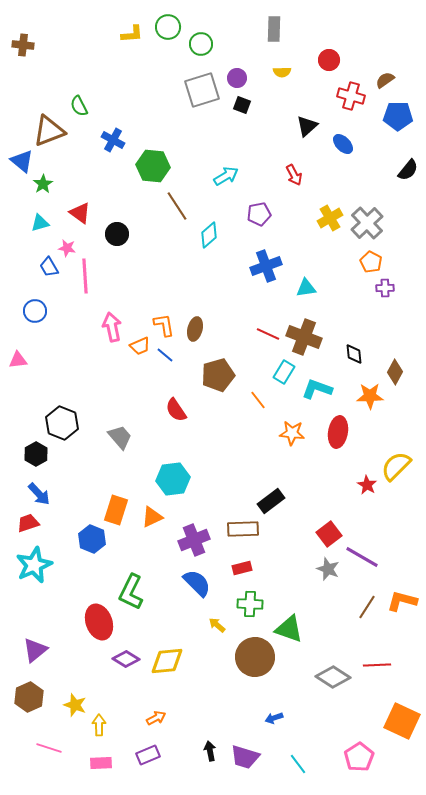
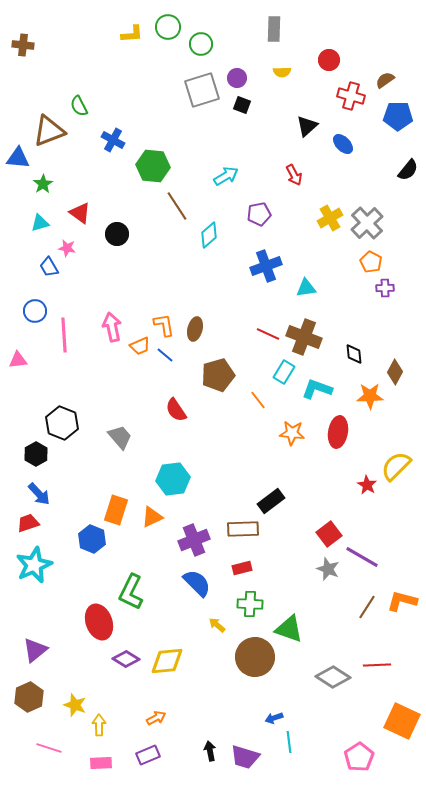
blue triangle at (22, 161): moved 4 px left, 3 px up; rotated 35 degrees counterclockwise
pink line at (85, 276): moved 21 px left, 59 px down
cyan line at (298, 764): moved 9 px left, 22 px up; rotated 30 degrees clockwise
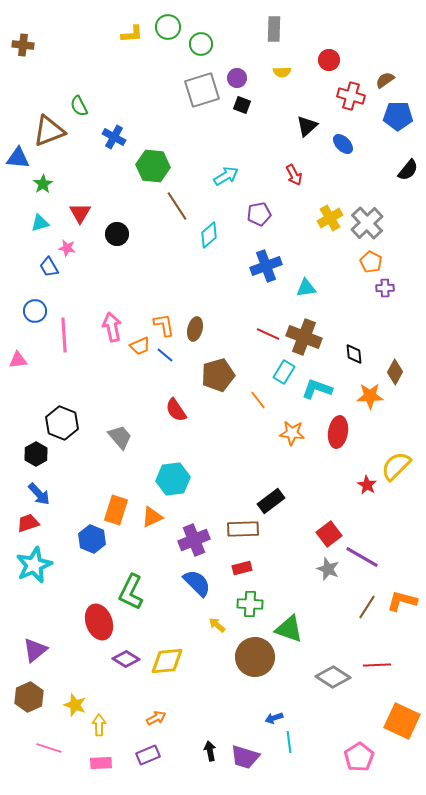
blue cross at (113, 140): moved 1 px right, 3 px up
red triangle at (80, 213): rotated 25 degrees clockwise
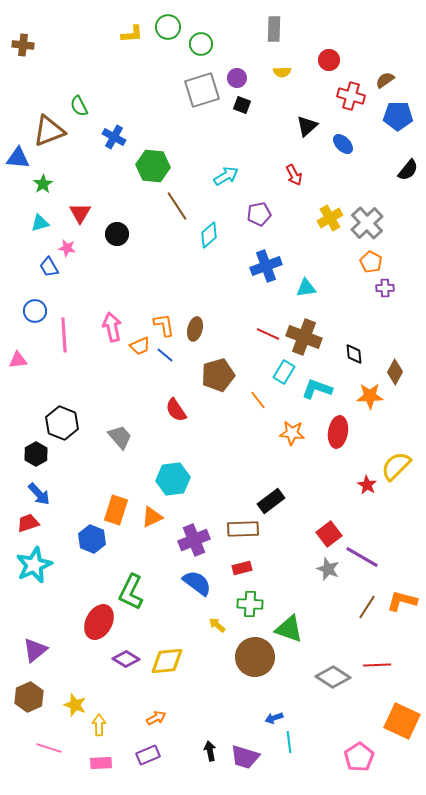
blue semicircle at (197, 583): rotated 8 degrees counterclockwise
red ellipse at (99, 622): rotated 48 degrees clockwise
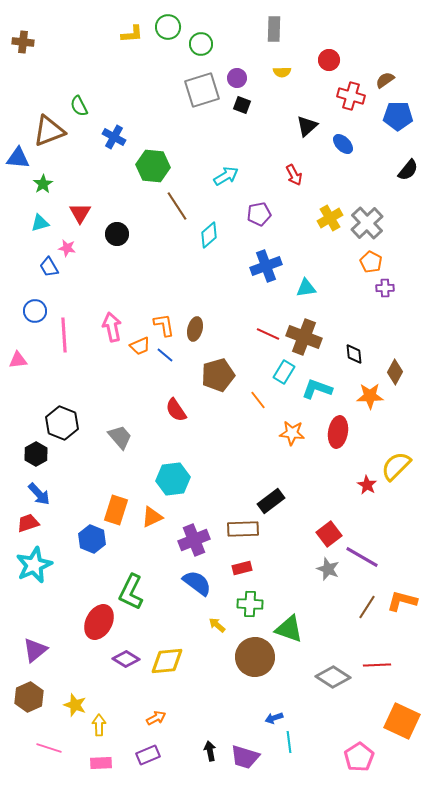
brown cross at (23, 45): moved 3 px up
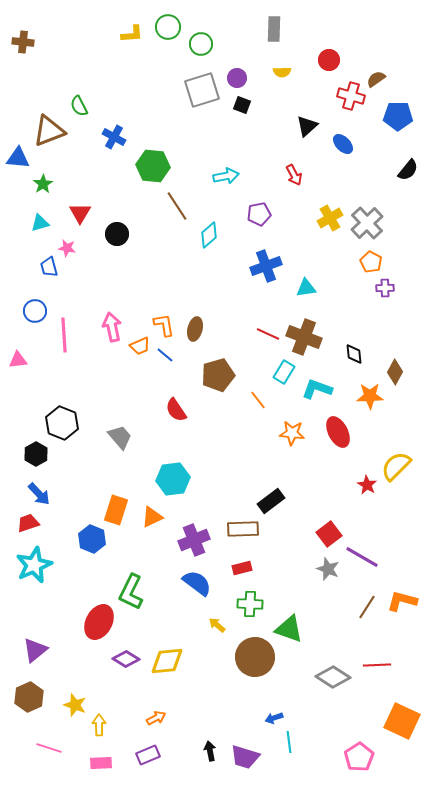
brown semicircle at (385, 80): moved 9 px left, 1 px up
cyan arrow at (226, 176): rotated 20 degrees clockwise
blue trapezoid at (49, 267): rotated 15 degrees clockwise
red ellipse at (338, 432): rotated 36 degrees counterclockwise
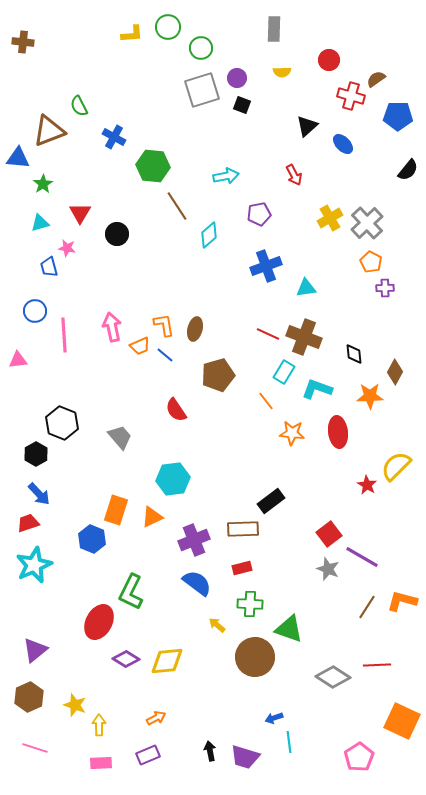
green circle at (201, 44): moved 4 px down
orange line at (258, 400): moved 8 px right, 1 px down
red ellipse at (338, 432): rotated 20 degrees clockwise
pink line at (49, 748): moved 14 px left
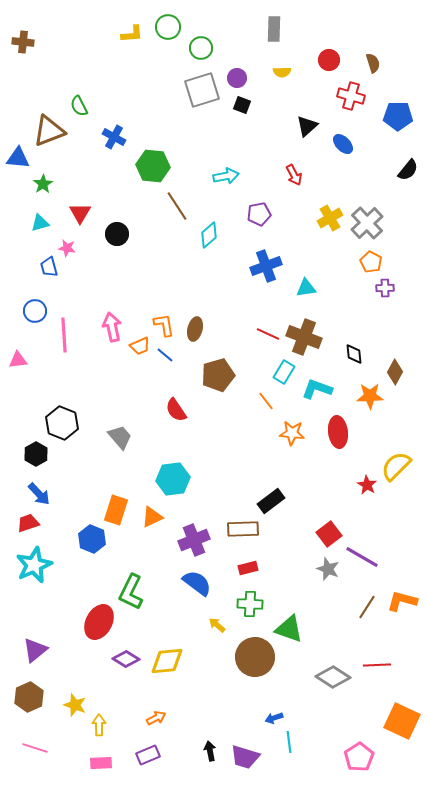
brown semicircle at (376, 79): moved 3 px left, 16 px up; rotated 108 degrees clockwise
red rectangle at (242, 568): moved 6 px right
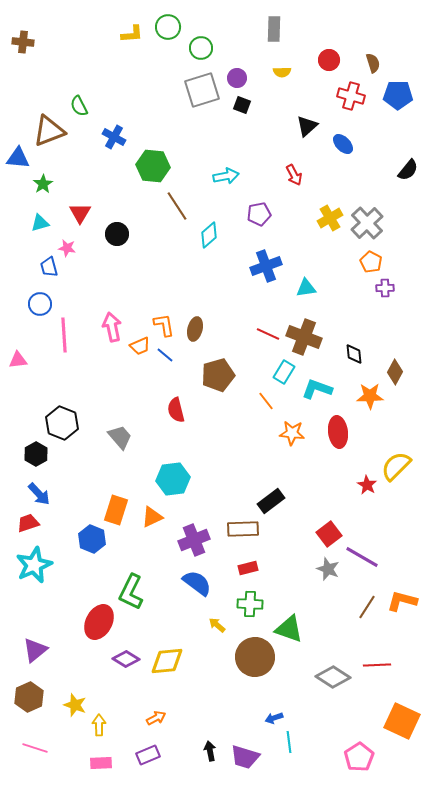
blue pentagon at (398, 116): moved 21 px up
blue circle at (35, 311): moved 5 px right, 7 px up
red semicircle at (176, 410): rotated 20 degrees clockwise
